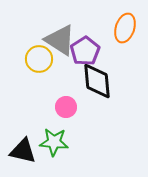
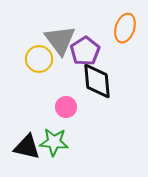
gray triangle: rotated 20 degrees clockwise
black triangle: moved 4 px right, 4 px up
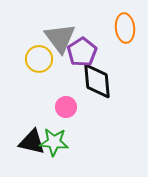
orange ellipse: rotated 24 degrees counterclockwise
gray triangle: moved 2 px up
purple pentagon: moved 3 px left, 1 px down
black triangle: moved 5 px right, 5 px up
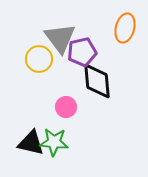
orange ellipse: rotated 20 degrees clockwise
purple pentagon: rotated 20 degrees clockwise
black triangle: moved 1 px left, 1 px down
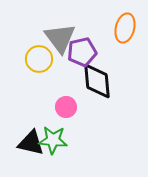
green star: moved 1 px left, 2 px up
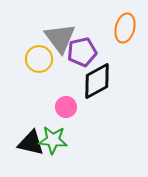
black diamond: rotated 66 degrees clockwise
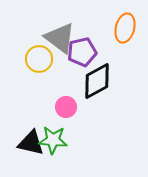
gray triangle: rotated 16 degrees counterclockwise
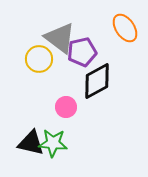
orange ellipse: rotated 48 degrees counterclockwise
green star: moved 3 px down
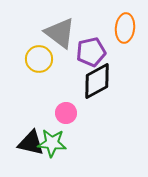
orange ellipse: rotated 40 degrees clockwise
gray triangle: moved 5 px up
purple pentagon: moved 9 px right
pink circle: moved 6 px down
green star: moved 1 px left
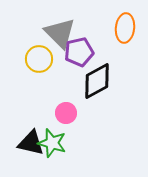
gray triangle: rotated 8 degrees clockwise
purple pentagon: moved 12 px left
green star: rotated 12 degrees clockwise
